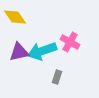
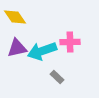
pink cross: rotated 30 degrees counterclockwise
purple triangle: moved 2 px left, 4 px up
gray rectangle: rotated 64 degrees counterclockwise
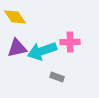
gray rectangle: rotated 24 degrees counterclockwise
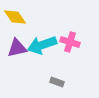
pink cross: rotated 18 degrees clockwise
cyan arrow: moved 6 px up
gray rectangle: moved 5 px down
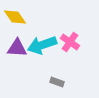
pink cross: rotated 18 degrees clockwise
purple triangle: rotated 15 degrees clockwise
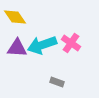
pink cross: moved 1 px right, 1 px down
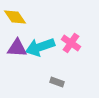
cyan arrow: moved 2 px left, 2 px down
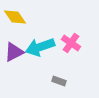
purple triangle: moved 3 px left, 4 px down; rotated 30 degrees counterclockwise
gray rectangle: moved 2 px right, 1 px up
